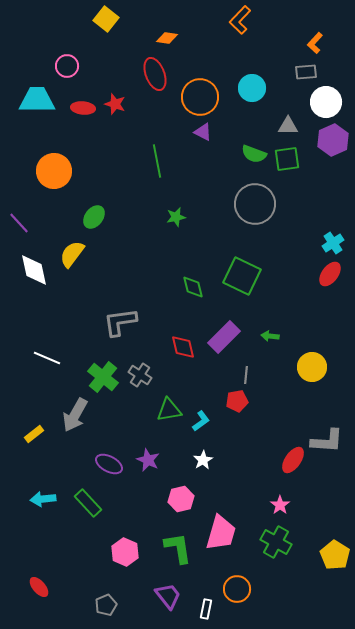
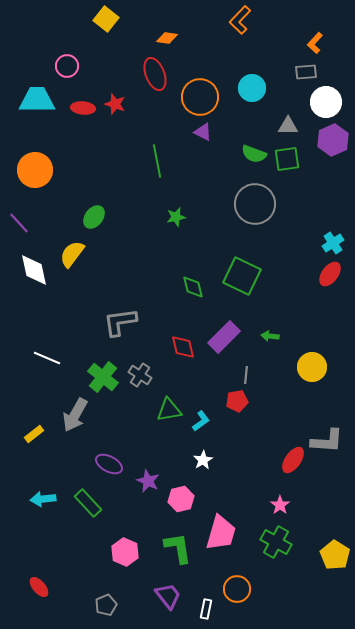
orange circle at (54, 171): moved 19 px left, 1 px up
purple star at (148, 460): moved 21 px down
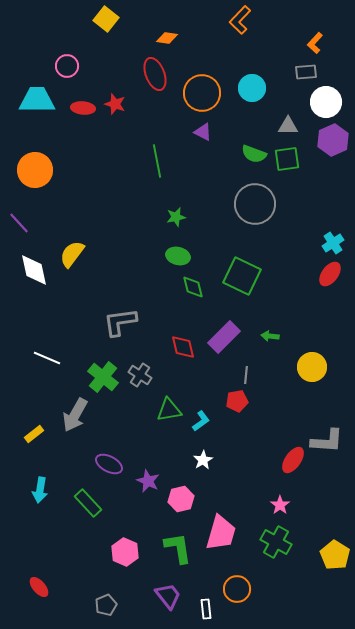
orange circle at (200, 97): moved 2 px right, 4 px up
green ellipse at (94, 217): moved 84 px right, 39 px down; rotated 65 degrees clockwise
cyan arrow at (43, 499): moved 3 px left, 9 px up; rotated 75 degrees counterclockwise
white rectangle at (206, 609): rotated 18 degrees counterclockwise
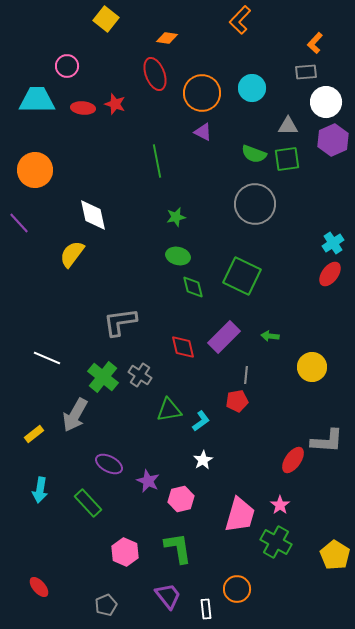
white diamond at (34, 270): moved 59 px right, 55 px up
pink trapezoid at (221, 533): moved 19 px right, 18 px up
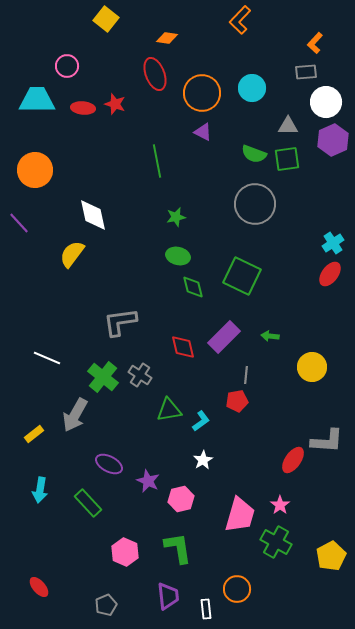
yellow pentagon at (335, 555): moved 4 px left, 1 px down; rotated 12 degrees clockwise
purple trapezoid at (168, 596): rotated 32 degrees clockwise
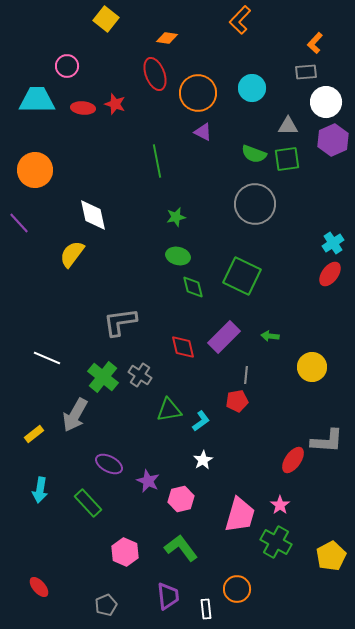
orange circle at (202, 93): moved 4 px left
green L-shape at (178, 548): moved 3 px right; rotated 28 degrees counterclockwise
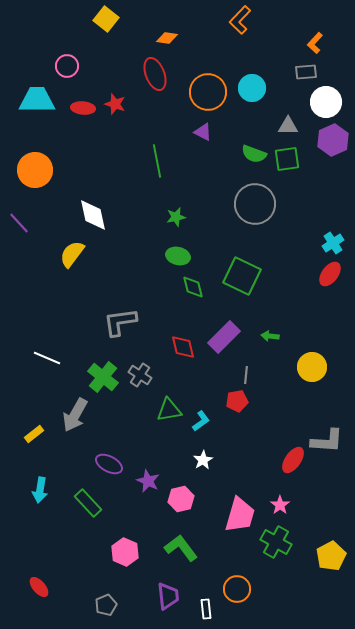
orange circle at (198, 93): moved 10 px right, 1 px up
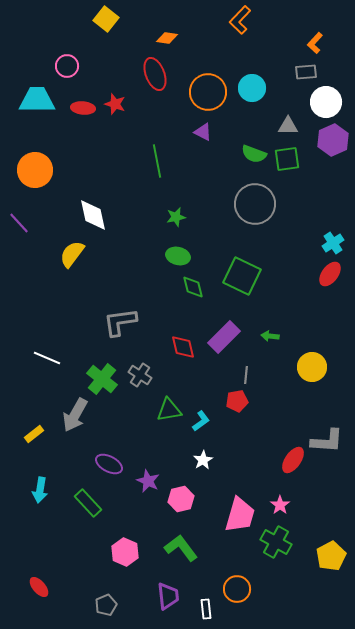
green cross at (103, 377): moved 1 px left, 2 px down
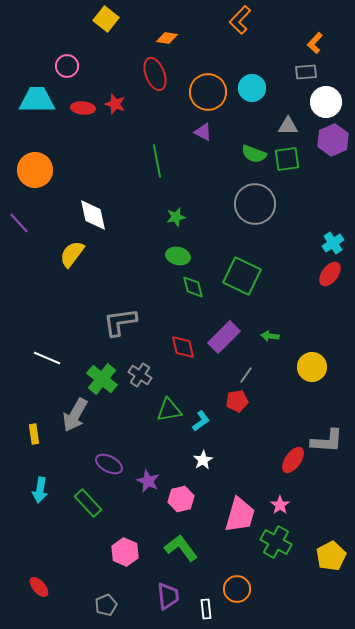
gray line at (246, 375): rotated 30 degrees clockwise
yellow rectangle at (34, 434): rotated 60 degrees counterclockwise
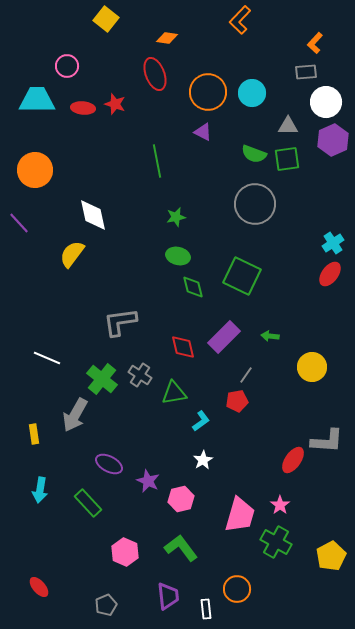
cyan circle at (252, 88): moved 5 px down
green triangle at (169, 410): moved 5 px right, 17 px up
